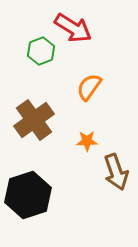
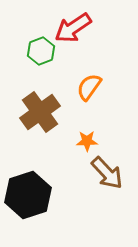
red arrow: rotated 114 degrees clockwise
brown cross: moved 6 px right, 8 px up
brown arrow: moved 9 px left, 1 px down; rotated 24 degrees counterclockwise
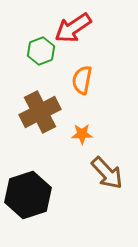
orange semicircle: moved 7 px left, 7 px up; rotated 24 degrees counterclockwise
brown cross: rotated 9 degrees clockwise
orange star: moved 5 px left, 7 px up
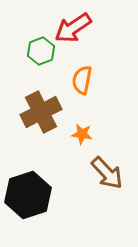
brown cross: moved 1 px right
orange star: rotated 10 degrees clockwise
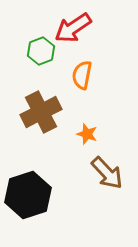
orange semicircle: moved 5 px up
orange star: moved 5 px right; rotated 10 degrees clockwise
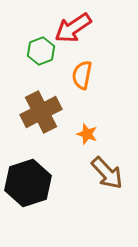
black hexagon: moved 12 px up
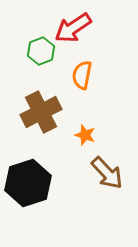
orange star: moved 2 px left, 1 px down
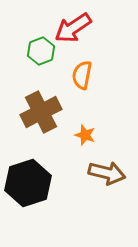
brown arrow: rotated 33 degrees counterclockwise
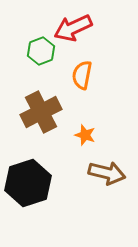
red arrow: rotated 9 degrees clockwise
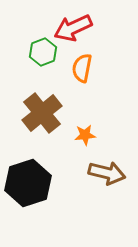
green hexagon: moved 2 px right, 1 px down
orange semicircle: moved 7 px up
brown cross: moved 1 px right, 1 px down; rotated 12 degrees counterclockwise
orange star: rotated 25 degrees counterclockwise
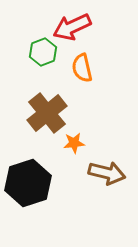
red arrow: moved 1 px left, 1 px up
orange semicircle: rotated 24 degrees counterclockwise
brown cross: moved 5 px right
orange star: moved 11 px left, 8 px down
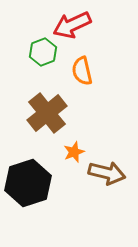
red arrow: moved 2 px up
orange semicircle: moved 3 px down
orange star: moved 9 px down; rotated 15 degrees counterclockwise
